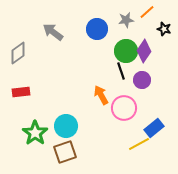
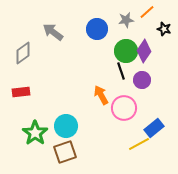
gray diamond: moved 5 px right
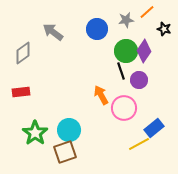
purple circle: moved 3 px left
cyan circle: moved 3 px right, 4 px down
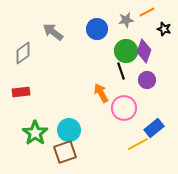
orange line: rotated 14 degrees clockwise
purple diamond: rotated 15 degrees counterclockwise
purple circle: moved 8 px right
orange arrow: moved 2 px up
yellow line: moved 1 px left
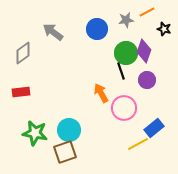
green circle: moved 2 px down
green star: rotated 25 degrees counterclockwise
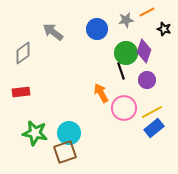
cyan circle: moved 3 px down
yellow line: moved 14 px right, 32 px up
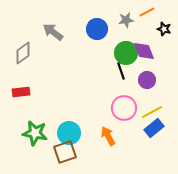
purple diamond: rotated 40 degrees counterclockwise
orange arrow: moved 7 px right, 43 px down
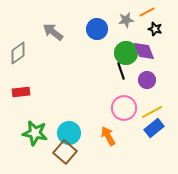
black star: moved 9 px left
gray diamond: moved 5 px left
brown square: rotated 30 degrees counterclockwise
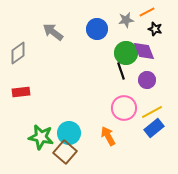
green star: moved 6 px right, 4 px down
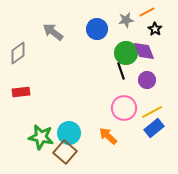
black star: rotated 16 degrees clockwise
orange arrow: rotated 18 degrees counterclockwise
